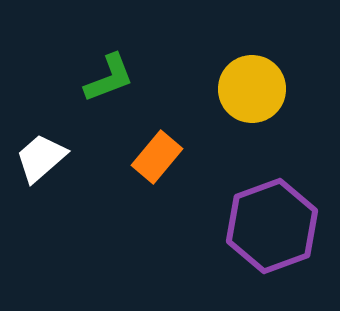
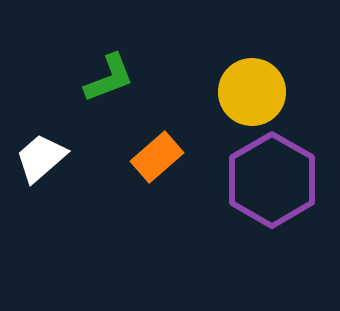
yellow circle: moved 3 px down
orange rectangle: rotated 9 degrees clockwise
purple hexagon: moved 46 px up; rotated 10 degrees counterclockwise
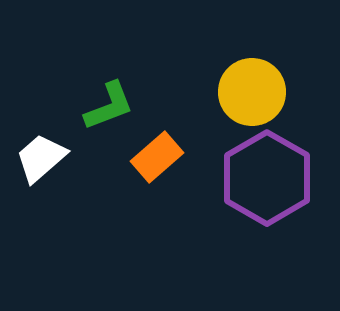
green L-shape: moved 28 px down
purple hexagon: moved 5 px left, 2 px up
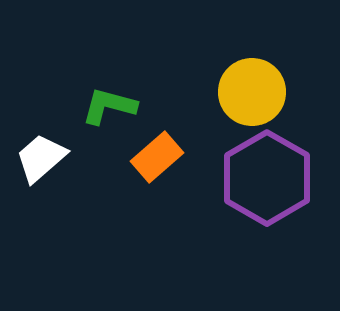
green L-shape: rotated 144 degrees counterclockwise
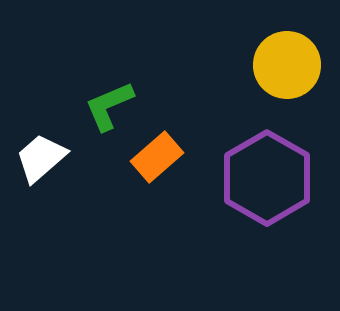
yellow circle: moved 35 px right, 27 px up
green L-shape: rotated 38 degrees counterclockwise
